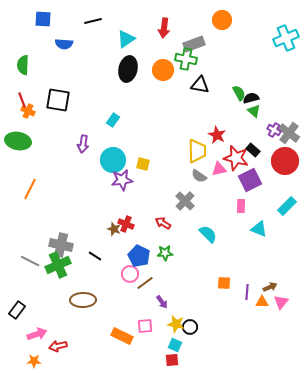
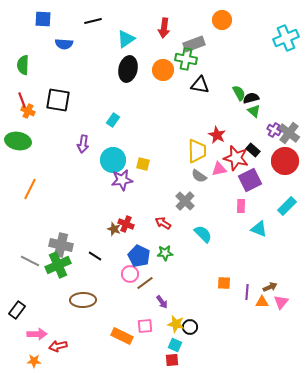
cyan semicircle at (208, 234): moved 5 px left
pink arrow at (37, 334): rotated 18 degrees clockwise
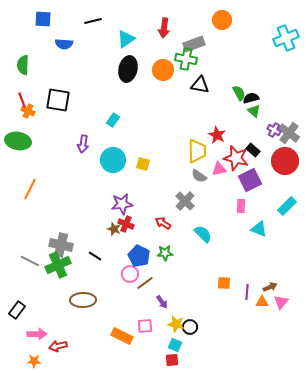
purple star at (122, 180): moved 24 px down
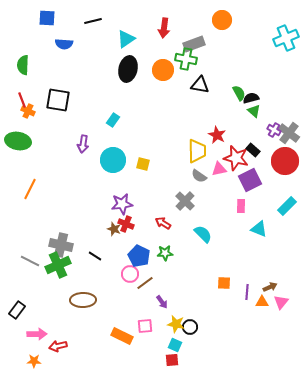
blue square at (43, 19): moved 4 px right, 1 px up
